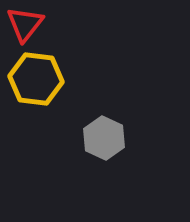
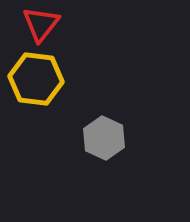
red triangle: moved 16 px right
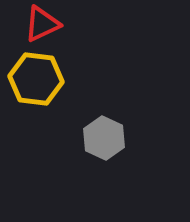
red triangle: moved 1 px right; rotated 27 degrees clockwise
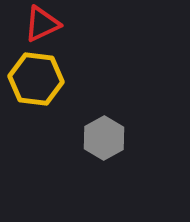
gray hexagon: rotated 6 degrees clockwise
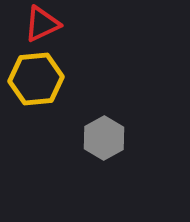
yellow hexagon: rotated 12 degrees counterclockwise
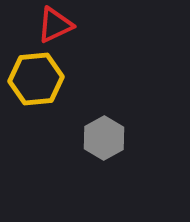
red triangle: moved 13 px right, 1 px down
